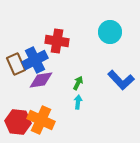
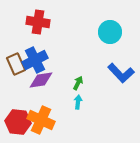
red cross: moved 19 px left, 19 px up
blue L-shape: moved 7 px up
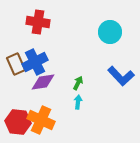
blue cross: moved 2 px down
blue L-shape: moved 3 px down
purple diamond: moved 2 px right, 2 px down
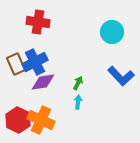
cyan circle: moved 2 px right
red hexagon: moved 2 px up; rotated 20 degrees clockwise
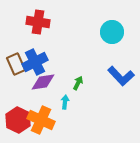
cyan arrow: moved 13 px left
